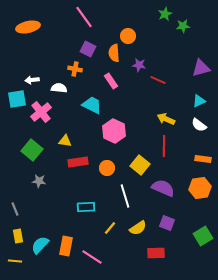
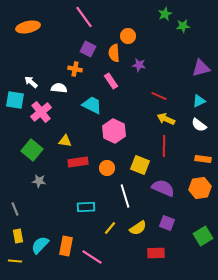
white arrow at (32, 80): moved 1 px left, 2 px down; rotated 48 degrees clockwise
red line at (158, 80): moved 1 px right, 16 px down
cyan square at (17, 99): moved 2 px left, 1 px down; rotated 18 degrees clockwise
yellow square at (140, 165): rotated 18 degrees counterclockwise
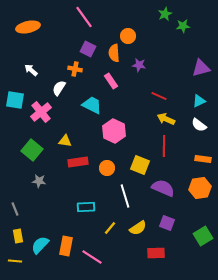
white arrow at (31, 82): moved 12 px up
white semicircle at (59, 88): rotated 63 degrees counterclockwise
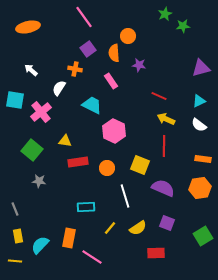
purple square at (88, 49): rotated 28 degrees clockwise
orange rectangle at (66, 246): moved 3 px right, 8 px up
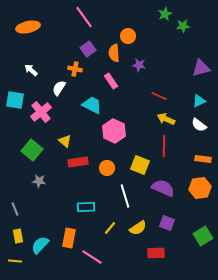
yellow triangle at (65, 141): rotated 32 degrees clockwise
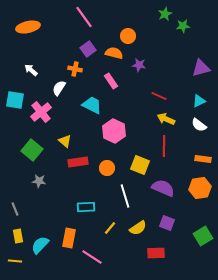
orange semicircle at (114, 53): rotated 108 degrees clockwise
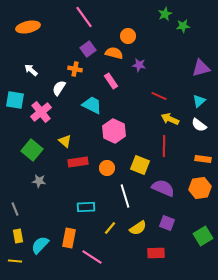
cyan triangle at (199, 101): rotated 16 degrees counterclockwise
yellow arrow at (166, 119): moved 4 px right
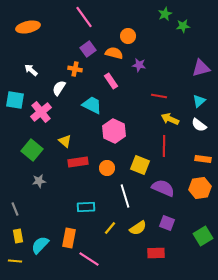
red line at (159, 96): rotated 14 degrees counterclockwise
gray star at (39, 181): rotated 16 degrees counterclockwise
pink line at (92, 257): moved 3 px left, 2 px down
